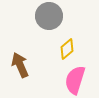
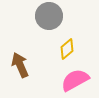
pink semicircle: rotated 44 degrees clockwise
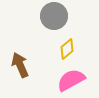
gray circle: moved 5 px right
pink semicircle: moved 4 px left
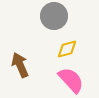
yellow diamond: rotated 25 degrees clockwise
pink semicircle: rotated 76 degrees clockwise
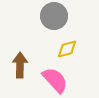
brown arrow: rotated 25 degrees clockwise
pink semicircle: moved 16 px left
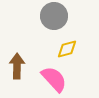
brown arrow: moved 3 px left, 1 px down
pink semicircle: moved 1 px left, 1 px up
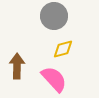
yellow diamond: moved 4 px left
